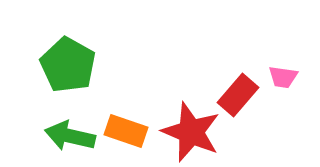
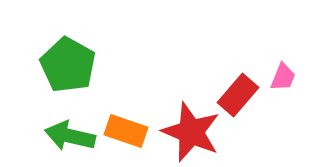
pink trapezoid: rotated 76 degrees counterclockwise
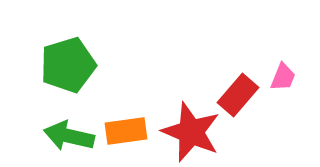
green pentagon: rotated 26 degrees clockwise
orange rectangle: rotated 27 degrees counterclockwise
green arrow: moved 1 px left
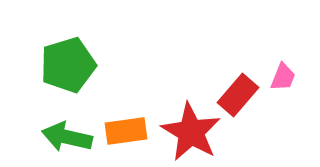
red star: rotated 8 degrees clockwise
green arrow: moved 2 px left, 1 px down
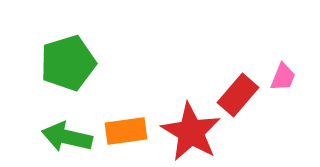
green pentagon: moved 2 px up
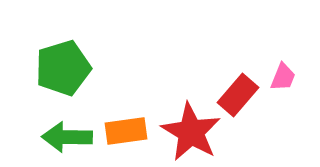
green pentagon: moved 5 px left, 5 px down
green arrow: rotated 12 degrees counterclockwise
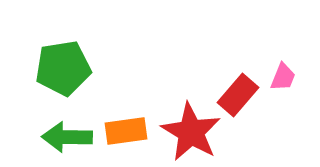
green pentagon: rotated 8 degrees clockwise
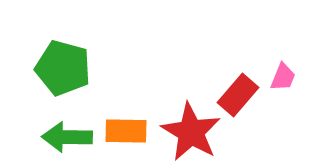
green pentagon: rotated 24 degrees clockwise
orange rectangle: rotated 9 degrees clockwise
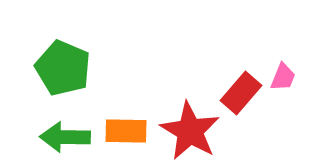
green pentagon: rotated 8 degrees clockwise
red rectangle: moved 3 px right, 2 px up
red star: moved 1 px left, 1 px up
green arrow: moved 2 px left
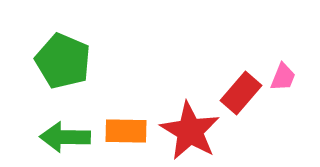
green pentagon: moved 7 px up
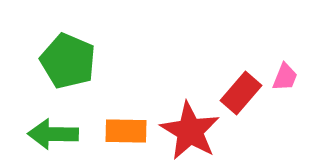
green pentagon: moved 5 px right
pink trapezoid: moved 2 px right
green arrow: moved 12 px left, 3 px up
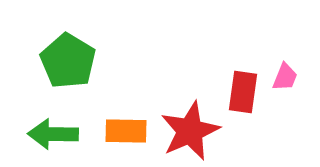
green pentagon: rotated 8 degrees clockwise
red rectangle: moved 2 px right, 1 px up; rotated 33 degrees counterclockwise
red star: rotated 18 degrees clockwise
